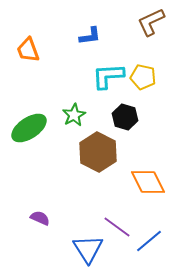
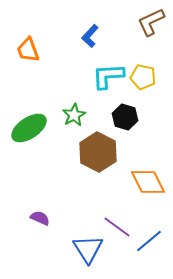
blue L-shape: rotated 140 degrees clockwise
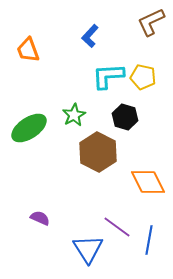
blue line: moved 1 px up; rotated 40 degrees counterclockwise
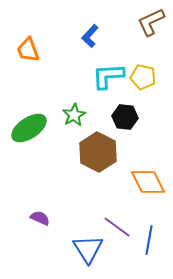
black hexagon: rotated 10 degrees counterclockwise
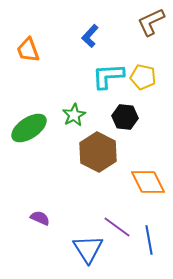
blue line: rotated 20 degrees counterclockwise
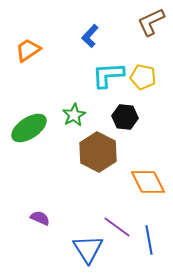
orange trapezoid: rotated 76 degrees clockwise
cyan L-shape: moved 1 px up
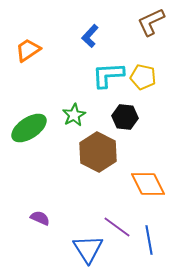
orange diamond: moved 2 px down
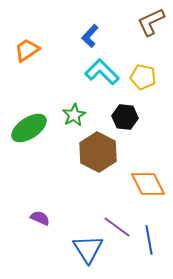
orange trapezoid: moved 1 px left
cyan L-shape: moved 6 px left, 3 px up; rotated 48 degrees clockwise
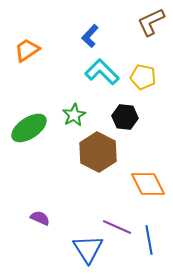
purple line: rotated 12 degrees counterclockwise
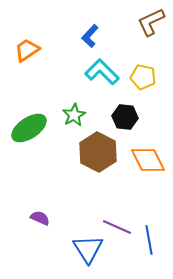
orange diamond: moved 24 px up
